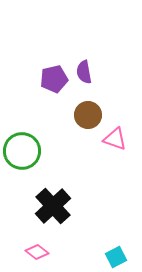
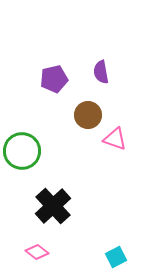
purple semicircle: moved 17 px right
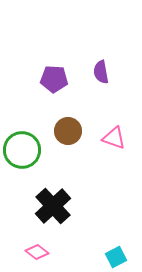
purple pentagon: rotated 16 degrees clockwise
brown circle: moved 20 px left, 16 px down
pink triangle: moved 1 px left, 1 px up
green circle: moved 1 px up
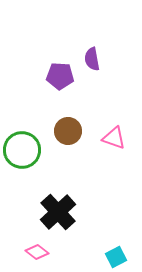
purple semicircle: moved 9 px left, 13 px up
purple pentagon: moved 6 px right, 3 px up
black cross: moved 5 px right, 6 px down
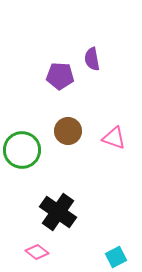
black cross: rotated 12 degrees counterclockwise
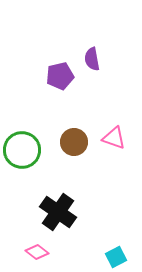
purple pentagon: rotated 16 degrees counterclockwise
brown circle: moved 6 px right, 11 px down
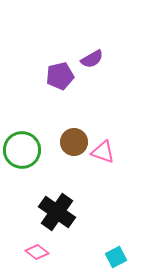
purple semicircle: rotated 110 degrees counterclockwise
pink triangle: moved 11 px left, 14 px down
black cross: moved 1 px left
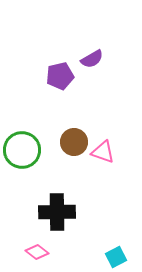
black cross: rotated 36 degrees counterclockwise
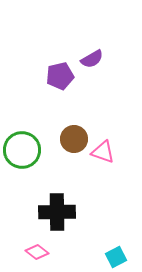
brown circle: moved 3 px up
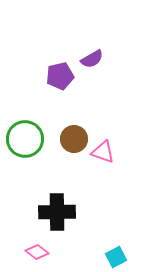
green circle: moved 3 px right, 11 px up
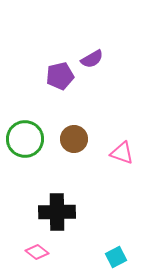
pink triangle: moved 19 px right, 1 px down
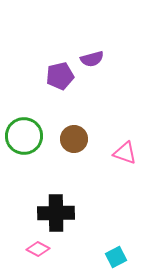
purple semicircle: rotated 15 degrees clockwise
green circle: moved 1 px left, 3 px up
pink triangle: moved 3 px right
black cross: moved 1 px left, 1 px down
pink diamond: moved 1 px right, 3 px up; rotated 10 degrees counterclockwise
